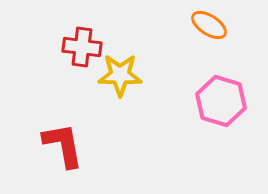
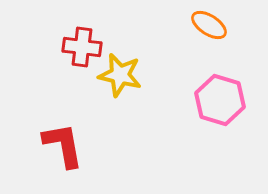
yellow star: rotated 12 degrees clockwise
pink hexagon: moved 1 px left, 1 px up
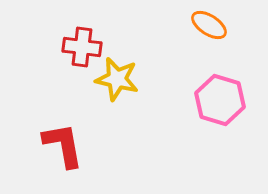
yellow star: moved 3 px left, 4 px down
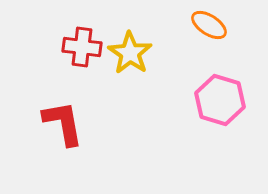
yellow star: moved 13 px right, 26 px up; rotated 21 degrees clockwise
red L-shape: moved 22 px up
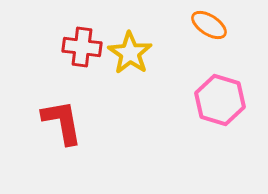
red L-shape: moved 1 px left, 1 px up
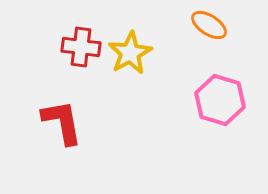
red cross: moved 1 px left
yellow star: rotated 9 degrees clockwise
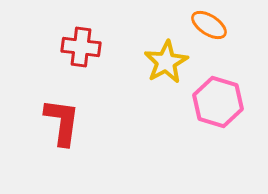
yellow star: moved 36 px right, 9 px down
pink hexagon: moved 2 px left, 2 px down
red L-shape: rotated 18 degrees clockwise
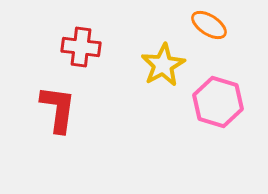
yellow star: moved 3 px left, 3 px down
red L-shape: moved 4 px left, 13 px up
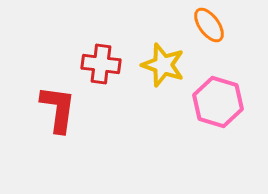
orange ellipse: rotated 21 degrees clockwise
red cross: moved 20 px right, 17 px down
yellow star: rotated 24 degrees counterclockwise
